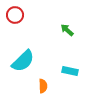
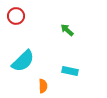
red circle: moved 1 px right, 1 px down
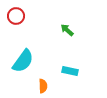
cyan semicircle: rotated 10 degrees counterclockwise
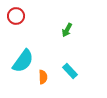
green arrow: rotated 104 degrees counterclockwise
cyan rectangle: rotated 35 degrees clockwise
orange semicircle: moved 9 px up
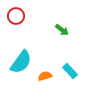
green arrow: moved 5 px left; rotated 80 degrees counterclockwise
cyan semicircle: moved 2 px left, 1 px down
orange semicircle: moved 2 px right, 1 px up; rotated 104 degrees counterclockwise
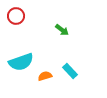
cyan semicircle: rotated 35 degrees clockwise
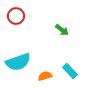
cyan semicircle: moved 3 px left
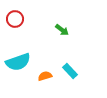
red circle: moved 1 px left, 3 px down
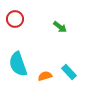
green arrow: moved 2 px left, 3 px up
cyan semicircle: moved 2 px down; rotated 90 degrees clockwise
cyan rectangle: moved 1 px left, 1 px down
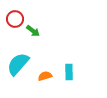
green arrow: moved 27 px left, 4 px down
cyan semicircle: rotated 60 degrees clockwise
cyan rectangle: rotated 42 degrees clockwise
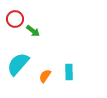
orange semicircle: rotated 40 degrees counterclockwise
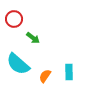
red circle: moved 1 px left
green arrow: moved 7 px down
cyan semicircle: rotated 90 degrees counterclockwise
